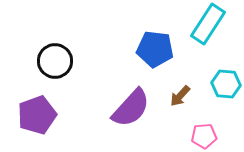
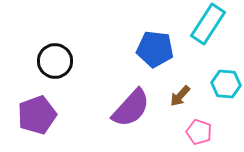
pink pentagon: moved 5 px left, 4 px up; rotated 25 degrees clockwise
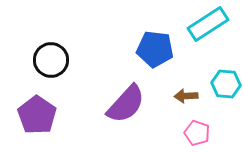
cyan rectangle: rotated 24 degrees clockwise
black circle: moved 4 px left, 1 px up
brown arrow: moved 6 px right; rotated 45 degrees clockwise
purple semicircle: moved 5 px left, 4 px up
purple pentagon: rotated 18 degrees counterclockwise
pink pentagon: moved 2 px left, 1 px down
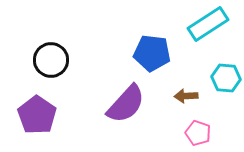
blue pentagon: moved 3 px left, 4 px down
cyan hexagon: moved 6 px up
pink pentagon: moved 1 px right
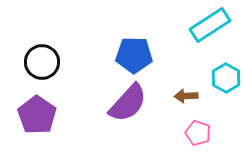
cyan rectangle: moved 2 px right, 1 px down
blue pentagon: moved 18 px left, 2 px down; rotated 6 degrees counterclockwise
black circle: moved 9 px left, 2 px down
cyan hexagon: rotated 24 degrees clockwise
purple semicircle: moved 2 px right, 1 px up
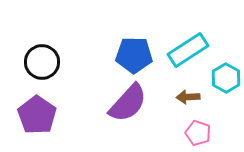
cyan rectangle: moved 22 px left, 25 px down
brown arrow: moved 2 px right, 1 px down
